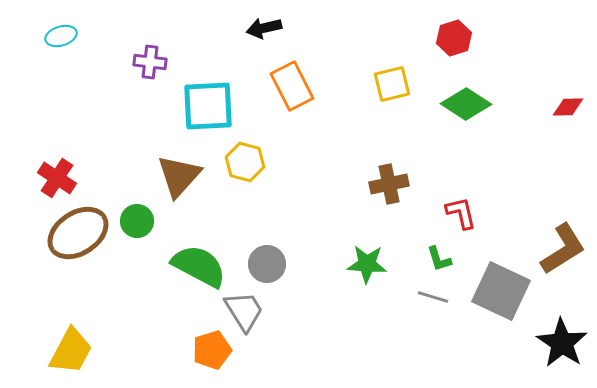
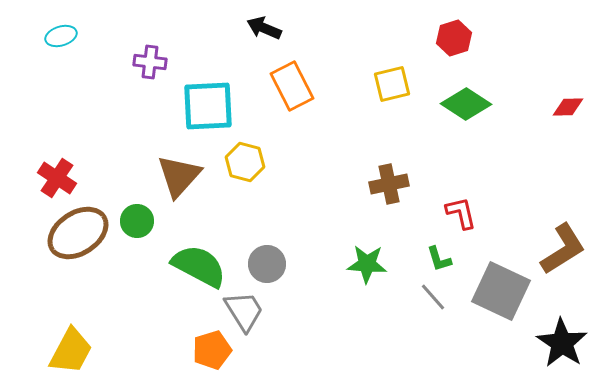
black arrow: rotated 36 degrees clockwise
gray line: rotated 32 degrees clockwise
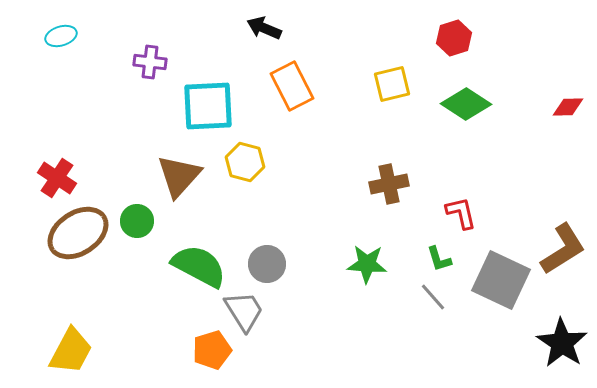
gray square: moved 11 px up
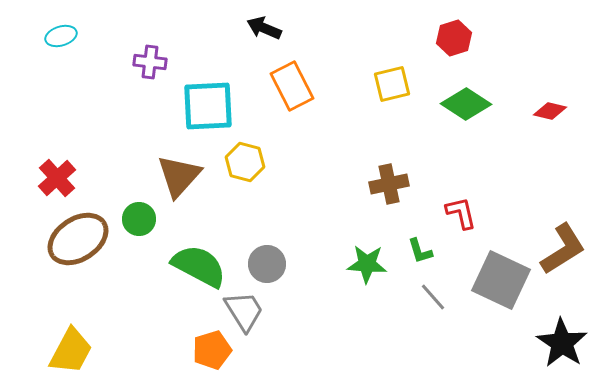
red diamond: moved 18 px left, 4 px down; rotated 16 degrees clockwise
red cross: rotated 15 degrees clockwise
green circle: moved 2 px right, 2 px up
brown ellipse: moved 6 px down
green L-shape: moved 19 px left, 8 px up
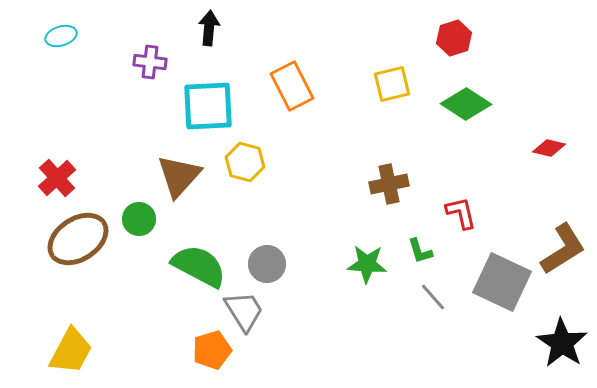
black arrow: moved 55 px left; rotated 72 degrees clockwise
red diamond: moved 1 px left, 37 px down
gray square: moved 1 px right, 2 px down
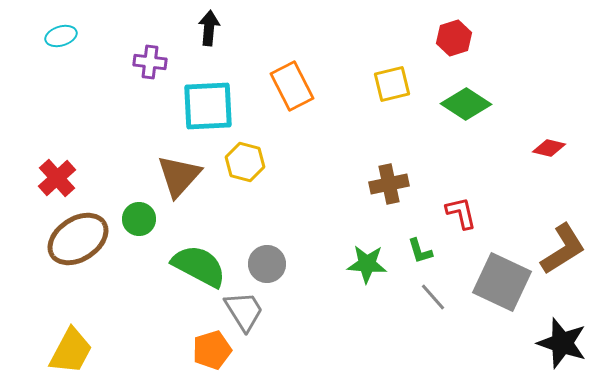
black star: rotated 15 degrees counterclockwise
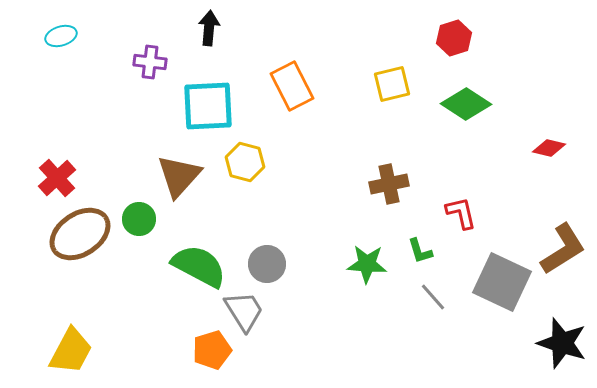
brown ellipse: moved 2 px right, 5 px up
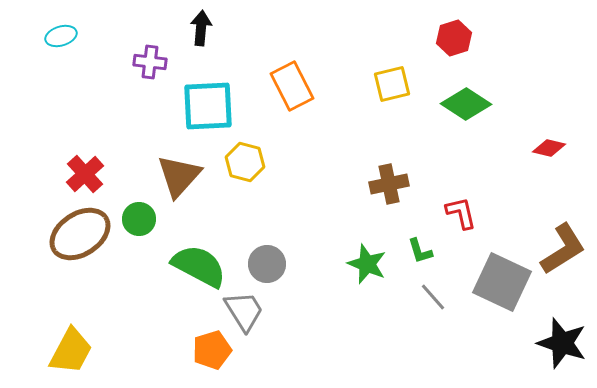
black arrow: moved 8 px left
red cross: moved 28 px right, 4 px up
green star: rotated 18 degrees clockwise
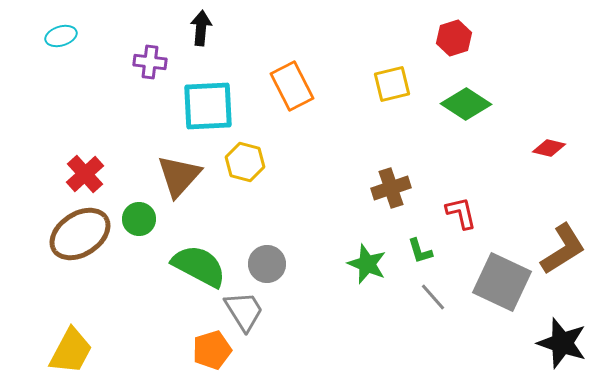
brown cross: moved 2 px right, 4 px down; rotated 6 degrees counterclockwise
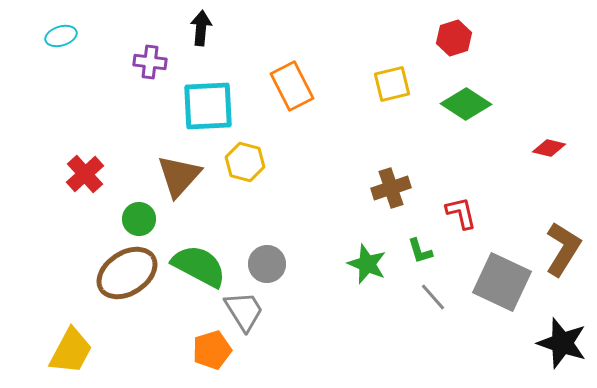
brown ellipse: moved 47 px right, 39 px down
brown L-shape: rotated 26 degrees counterclockwise
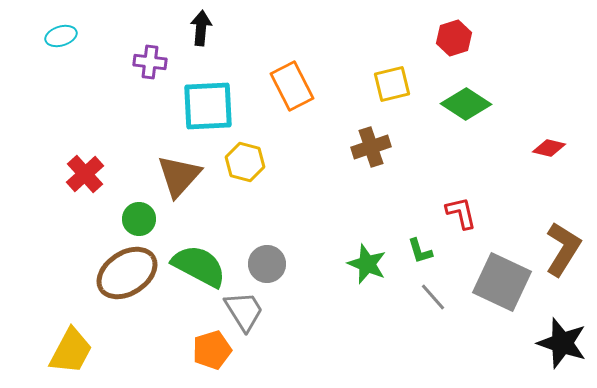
brown cross: moved 20 px left, 41 px up
